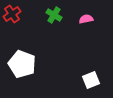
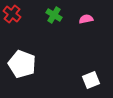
red cross: rotated 18 degrees counterclockwise
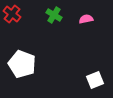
white square: moved 4 px right
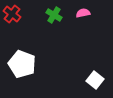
pink semicircle: moved 3 px left, 6 px up
white square: rotated 30 degrees counterclockwise
